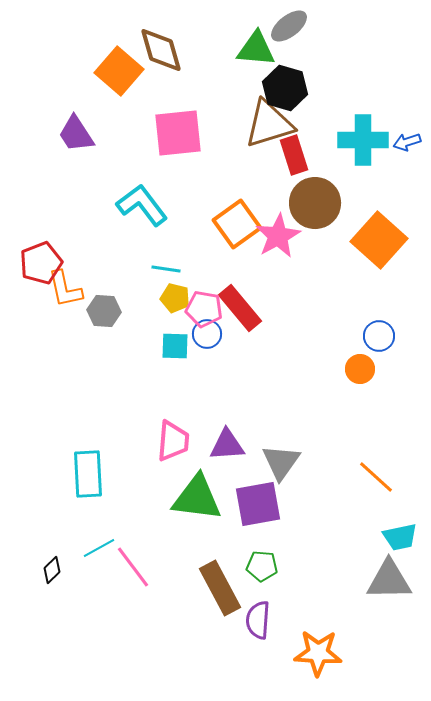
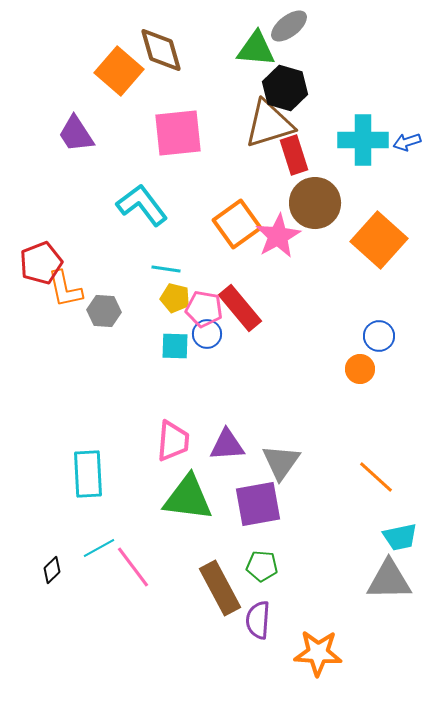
green triangle at (197, 498): moved 9 px left
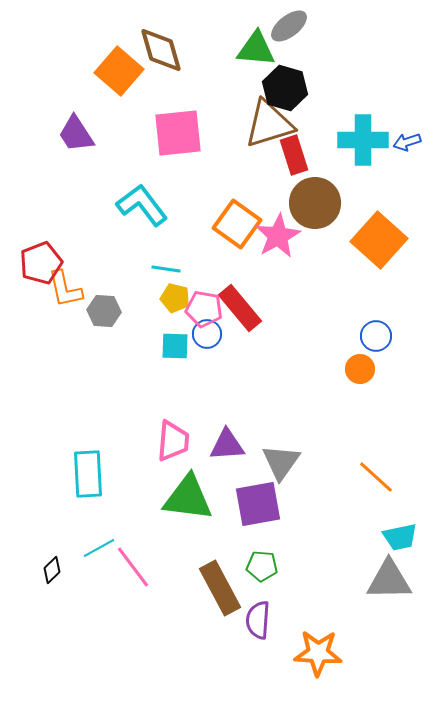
orange square at (237, 224): rotated 18 degrees counterclockwise
blue circle at (379, 336): moved 3 px left
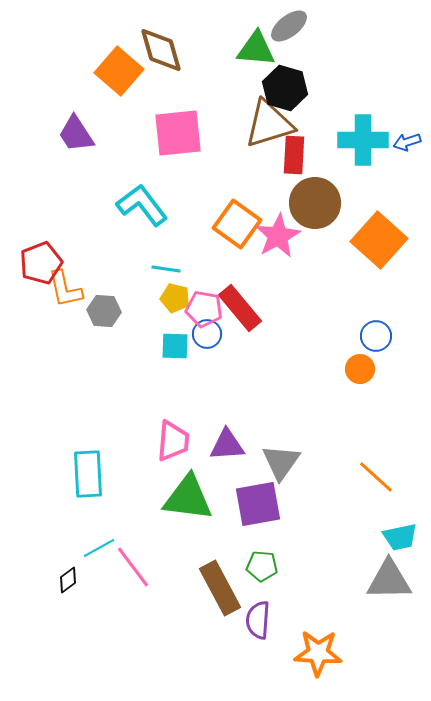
red rectangle at (294, 155): rotated 21 degrees clockwise
black diamond at (52, 570): moved 16 px right, 10 px down; rotated 8 degrees clockwise
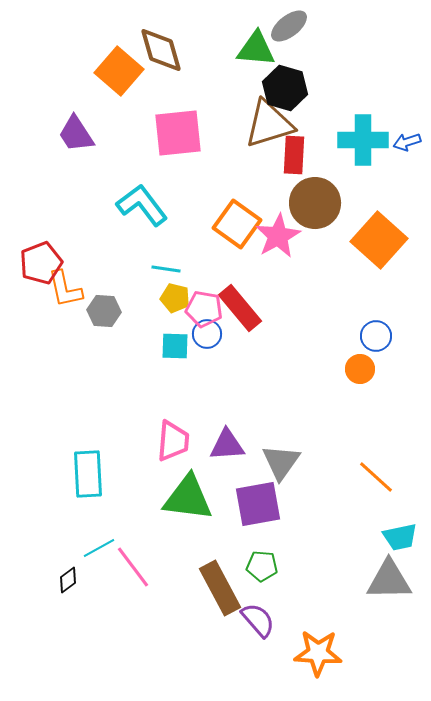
purple semicircle at (258, 620): rotated 135 degrees clockwise
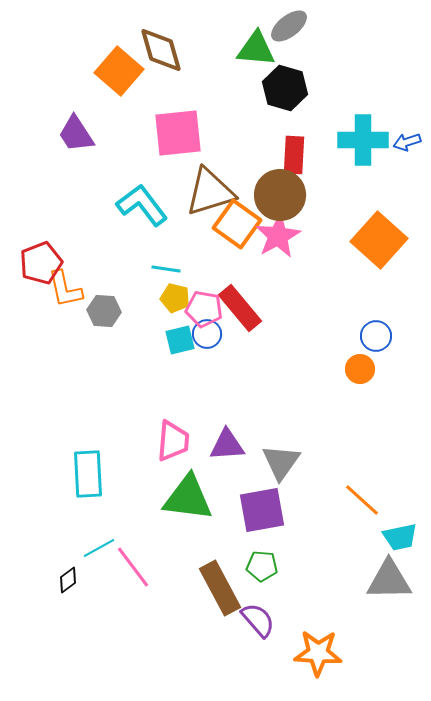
brown triangle at (269, 124): moved 59 px left, 68 px down
brown circle at (315, 203): moved 35 px left, 8 px up
cyan square at (175, 346): moved 5 px right, 6 px up; rotated 16 degrees counterclockwise
orange line at (376, 477): moved 14 px left, 23 px down
purple square at (258, 504): moved 4 px right, 6 px down
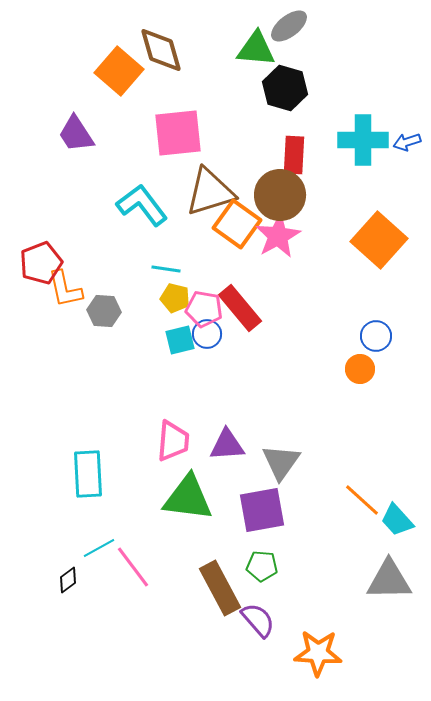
cyan trapezoid at (400, 537): moved 3 px left, 17 px up; rotated 60 degrees clockwise
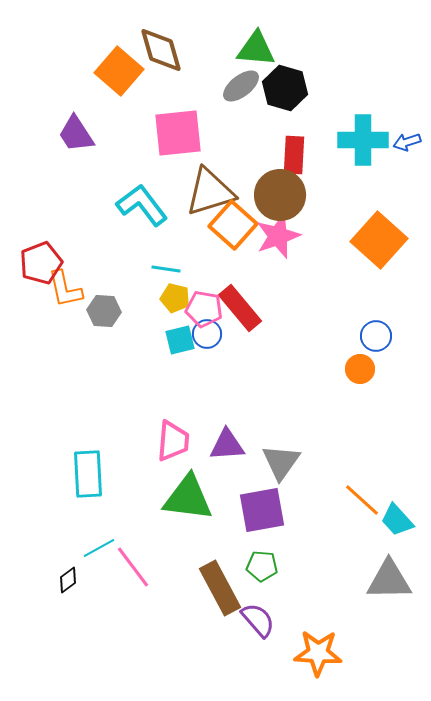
gray ellipse at (289, 26): moved 48 px left, 60 px down
orange square at (237, 224): moved 4 px left, 1 px down; rotated 6 degrees clockwise
pink star at (278, 236): rotated 9 degrees clockwise
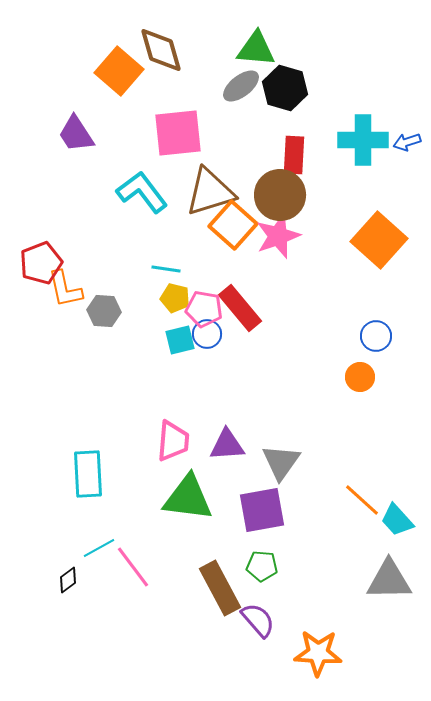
cyan L-shape at (142, 205): moved 13 px up
orange circle at (360, 369): moved 8 px down
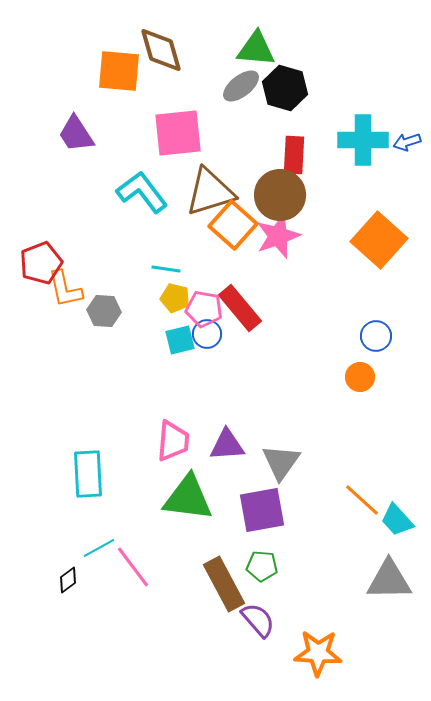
orange square at (119, 71): rotated 36 degrees counterclockwise
brown rectangle at (220, 588): moved 4 px right, 4 px up
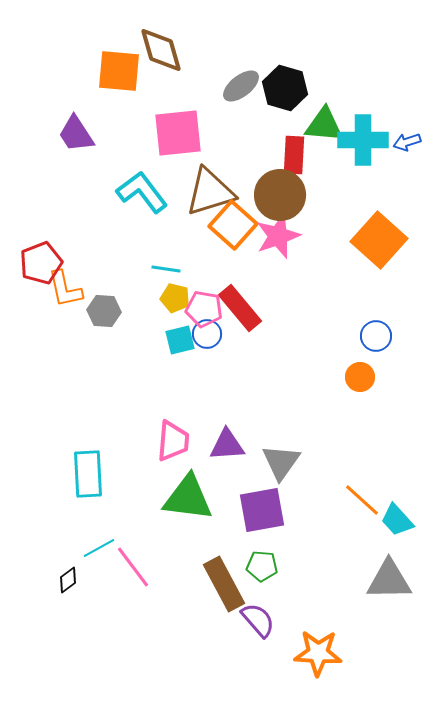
green triangle at (256, 49): moved 68 px right, 76 px down
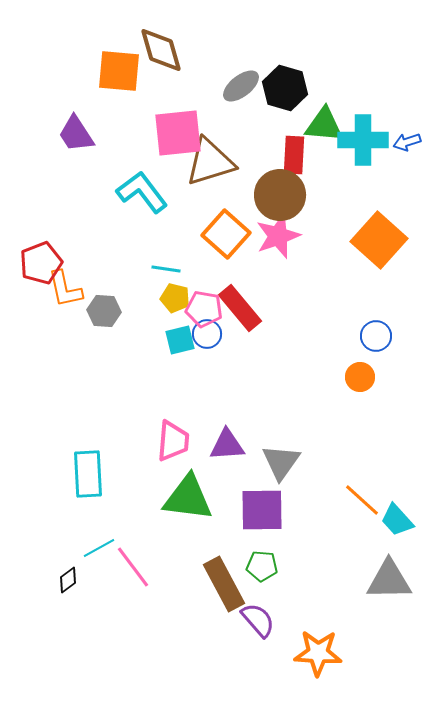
brown triangle at (210, 192): moved 30 px up
orange square at (233, 225): moved 7 px left, 9 px down
purple square at (262, 510): rotated 9 degrees clockwise
